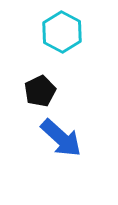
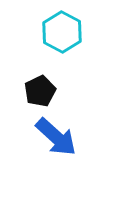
blue arrow: moved 5 px left, 1 px up
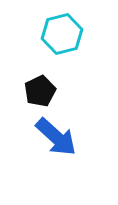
cyan hexagon: moved 2 px down; rotated 18 degrees clockwise
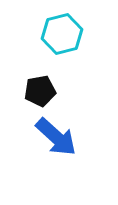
black pentagon: rotated 16 degrees clockwise
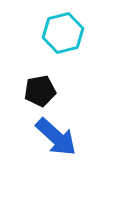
cyan hexagon: moved 1 px right, 1 px up
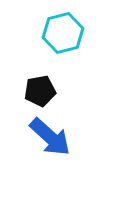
blue arrow: moved 6 px left
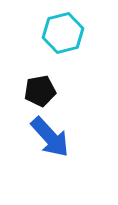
blue arrow: rotated 6 degrees clockwise
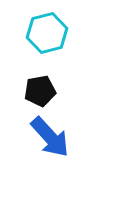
cyan hexagon: moved 16 px left
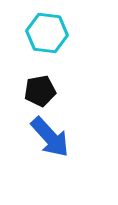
cyan hexagon: rotated 21 degrees clockwise
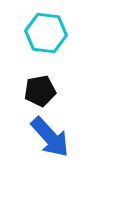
cyan hexagon: moved 1 px left
